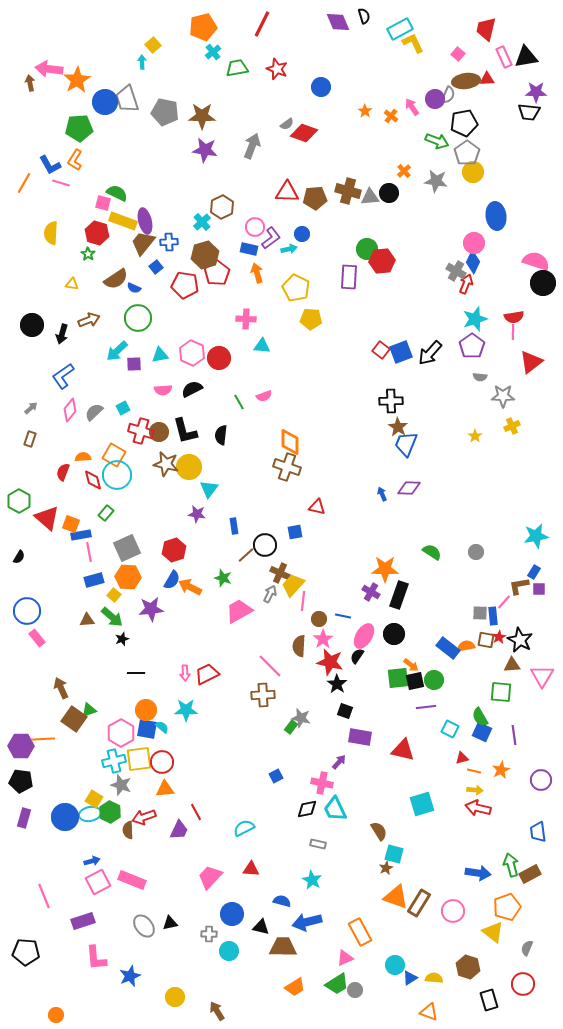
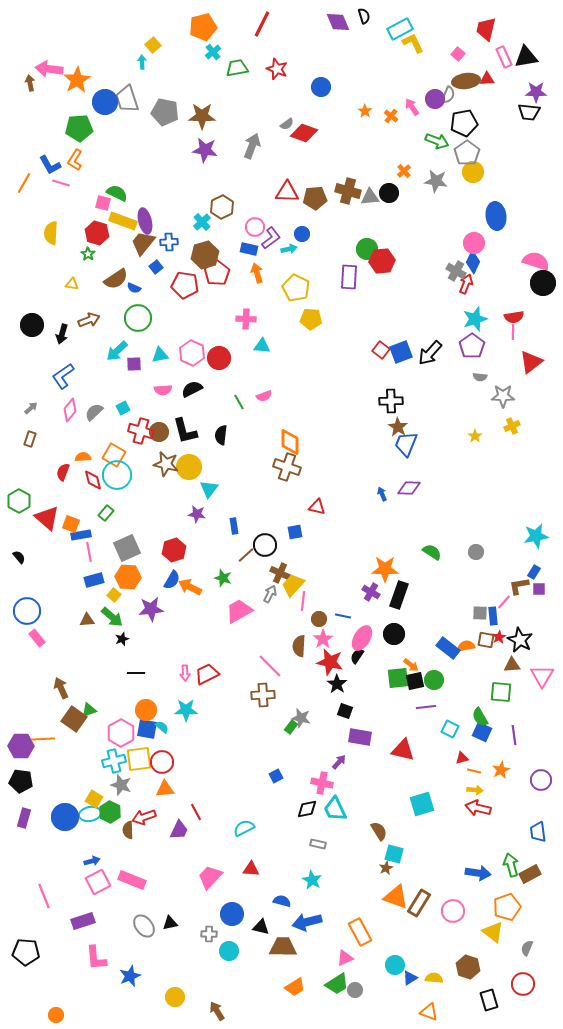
black semicircle at (19, 557): rotated 72 degrees counterclockwise
pink ellipse at (364, 636): moved 2 px left, 2 px down
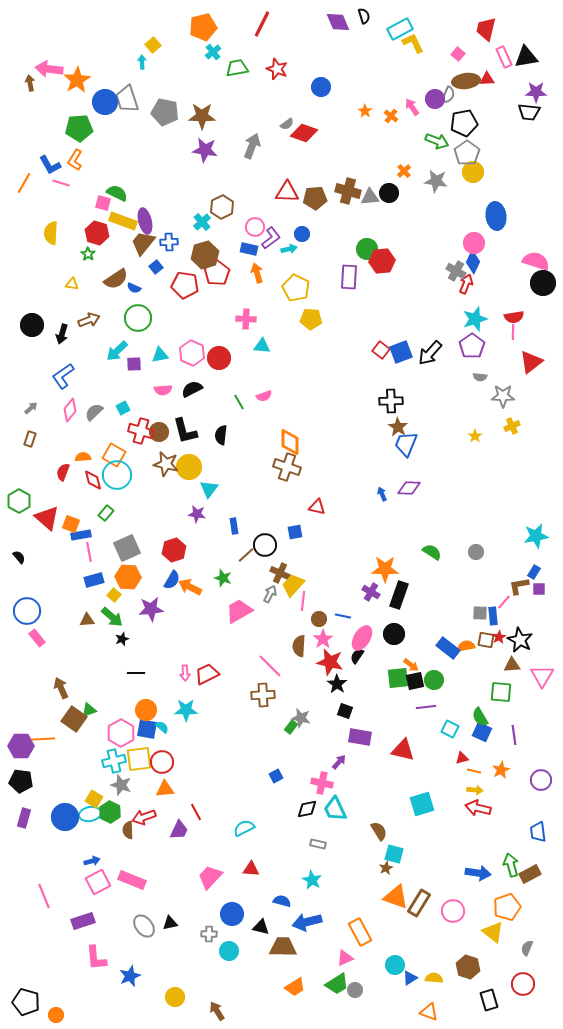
black pentagon at (26, 952): moved 50 px down; rotated 12 degrees clockwise
